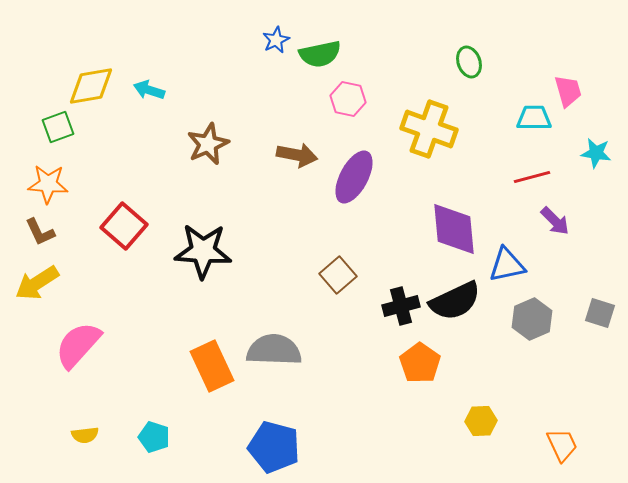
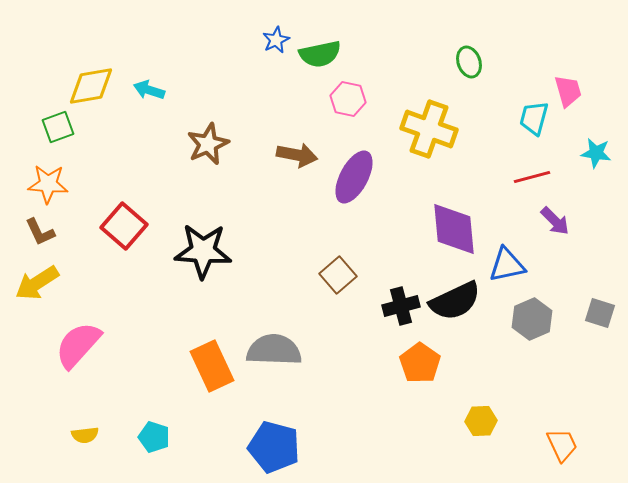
cyan trapezoid: rotated 75 degrees counterclockwise
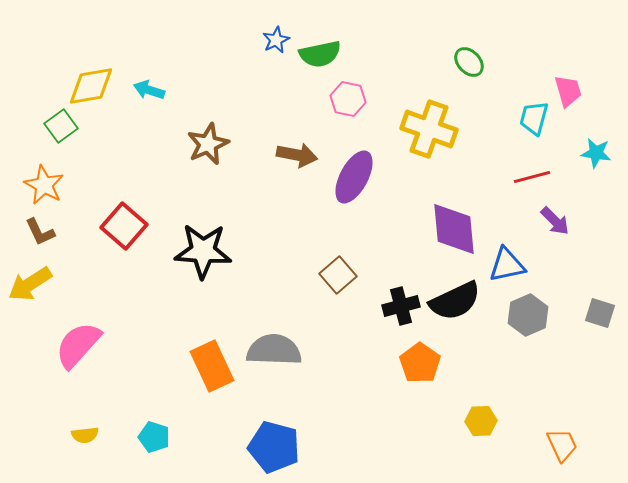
green ellipse: rotated 24 degrees counterclockwise
green square: moved 3 px right, 1 px up; rotated 16 degrees counterclockwise
orange star: moved 4 px left, 1 px down; rotated 24 degrees clockwise
yellow arrow: moved 7 px left, 1 px down
gray hexagon: moved 4 px left, 4 px up
